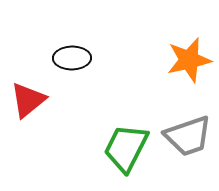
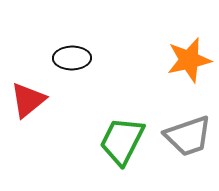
green trapezoid: moved 4 px left, 7 px up
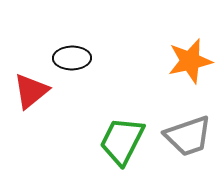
orange star: moved 1 px right, 1 px down
red triangle: moved 3 px right, 9 px up
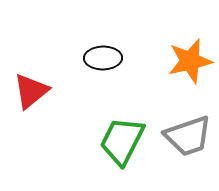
black ellipse: moved 31 px right
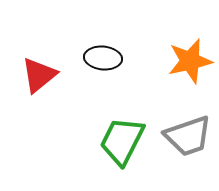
black ellipse: rotated 6 degrees clockwise
red triangle: moved 8 px right, 16 px up
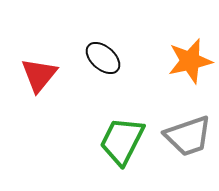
black ellipse: rotated 36 degrees clockwise
red triangle: rotated 12 degrees counterclockwise
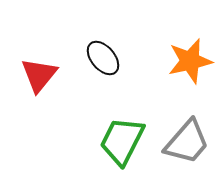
black ellipse: rotated 9 degrees clockwise
gray trapezoid: moved 1 px left, 6 px down; rotated 30 degrees counterclockwise
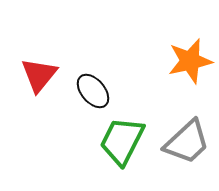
black ellipse: moved 10 px left, 33 px down
gray trapezoid: rotated 6 degrees clockwise
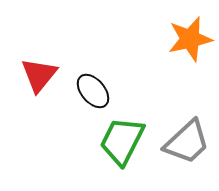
orange star: moved 22 px up
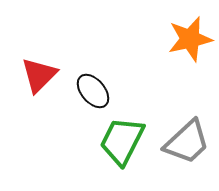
red triangle: rotated 6 degrees clockwise
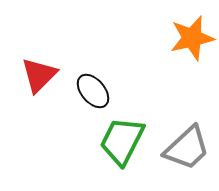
orange star: moved 2 px right, 1 px up
gray trapezoid: moved 6 px down
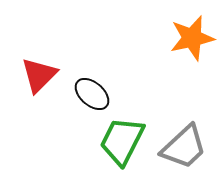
black ellipse: moved 1 px left, 3 px down; rotated 9 degrees counterclockwise
gray trapezoid: moved 3 px left, 1 px up
